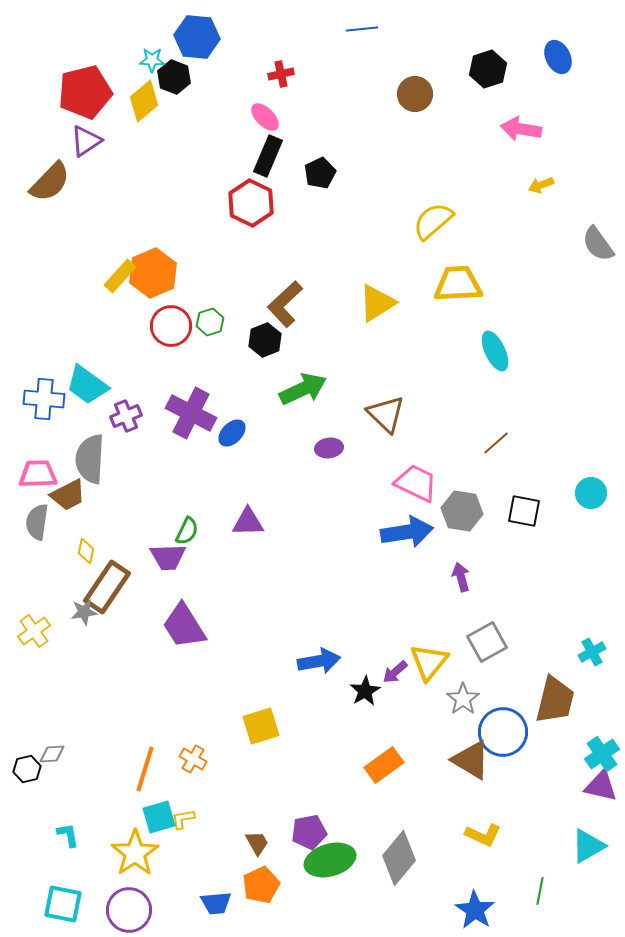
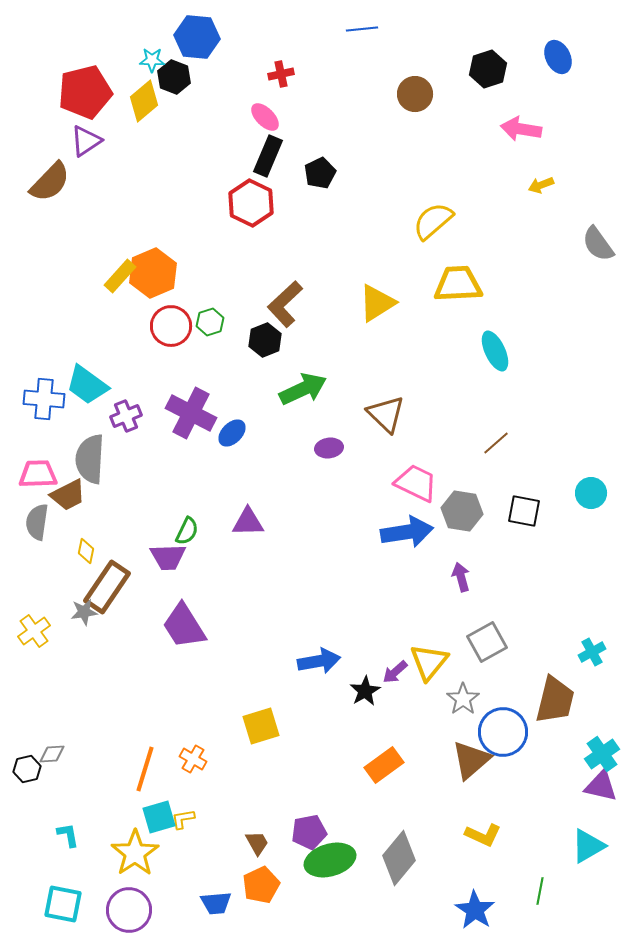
brown triangle at (471, 760): rotated 48 degrees clockwise
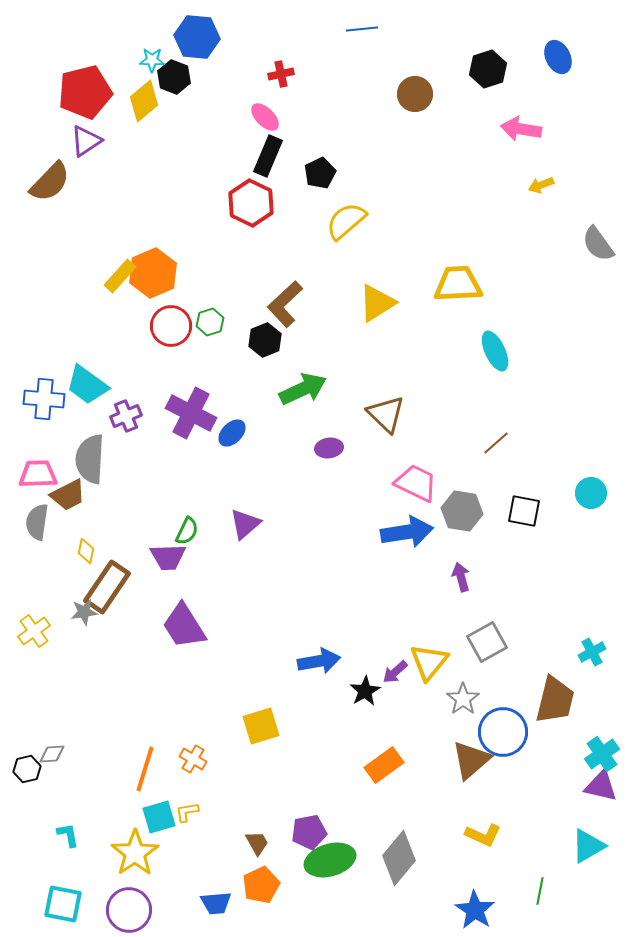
yellow semicircle at (433, 221): moved 87 px left
purple triangle at (248, 522): moved 3 px left, 2 px down; rotated 40 degrees counterclockwise
yellow L-shape at (183, 819): moved 4 px right, 7 px up
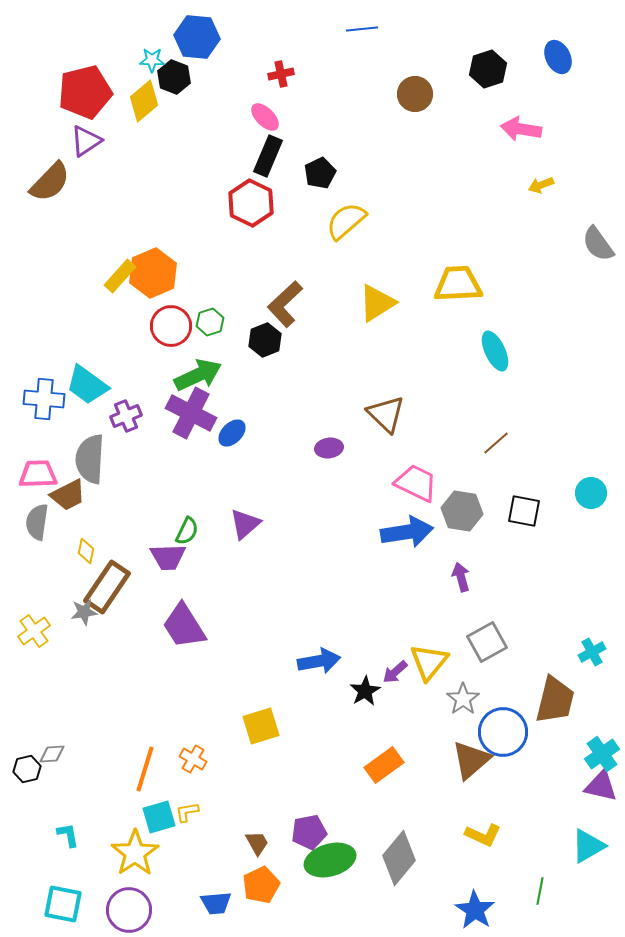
green arrow at (303, 389): moved 105 px left, 14 px up
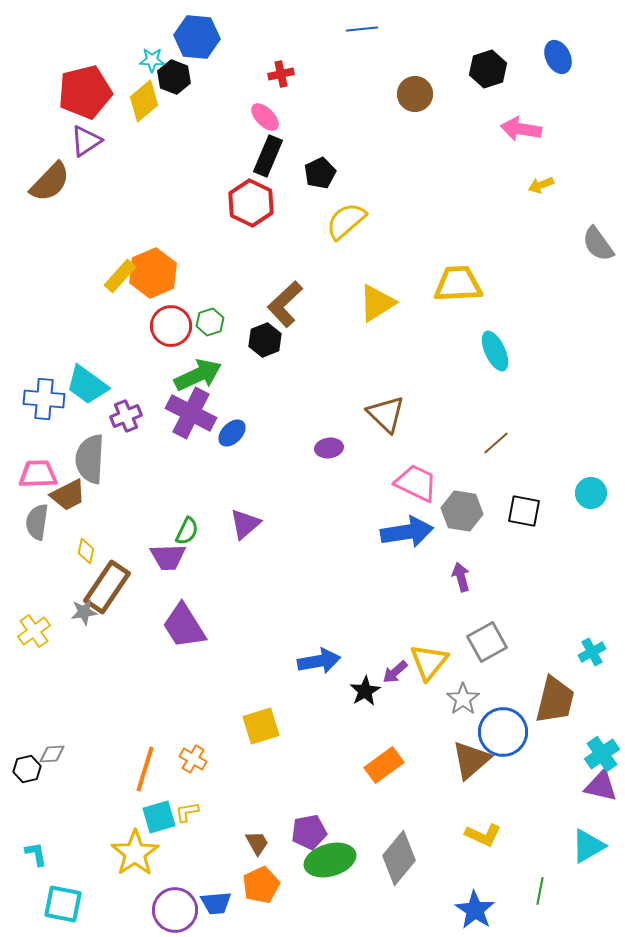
cyan L-shape at (68, 835): moved 32 px left, 19 px down
purple circle at (129, 910): moved 46 px right
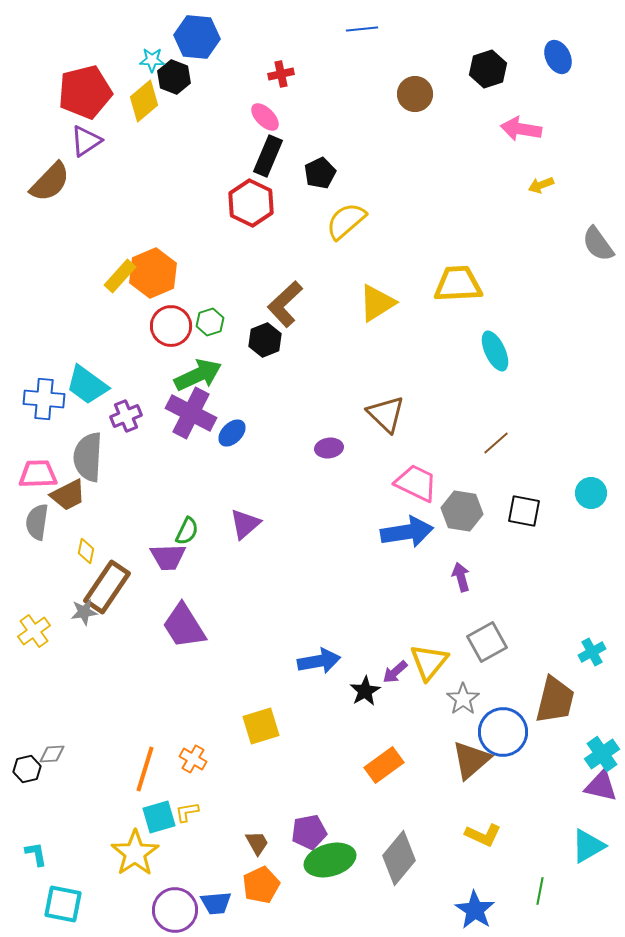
gray semicircle at (90, 459): moved 2 px left, 2 px up
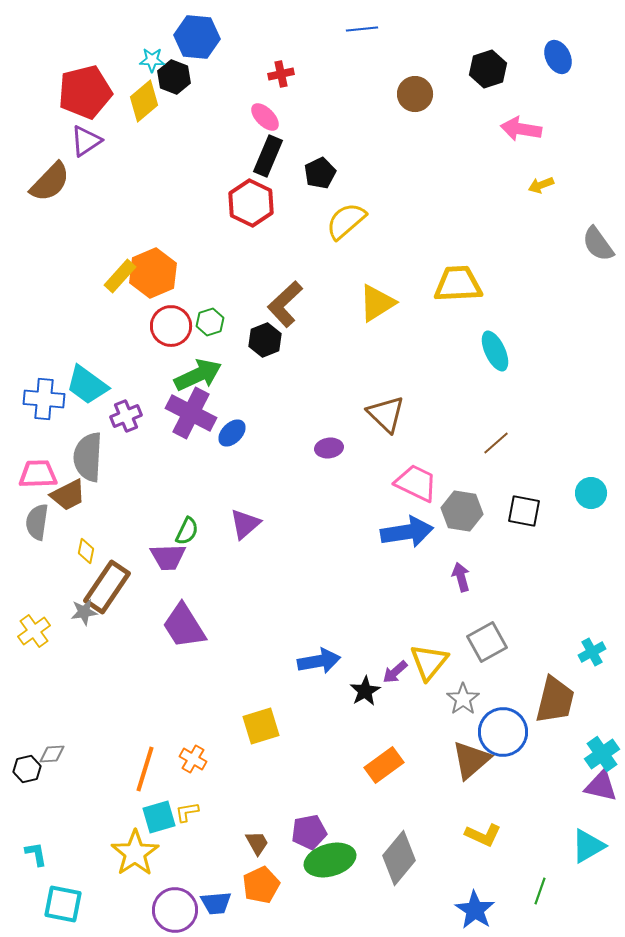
green line at (540, 891): rotated 8 degrees clockwise
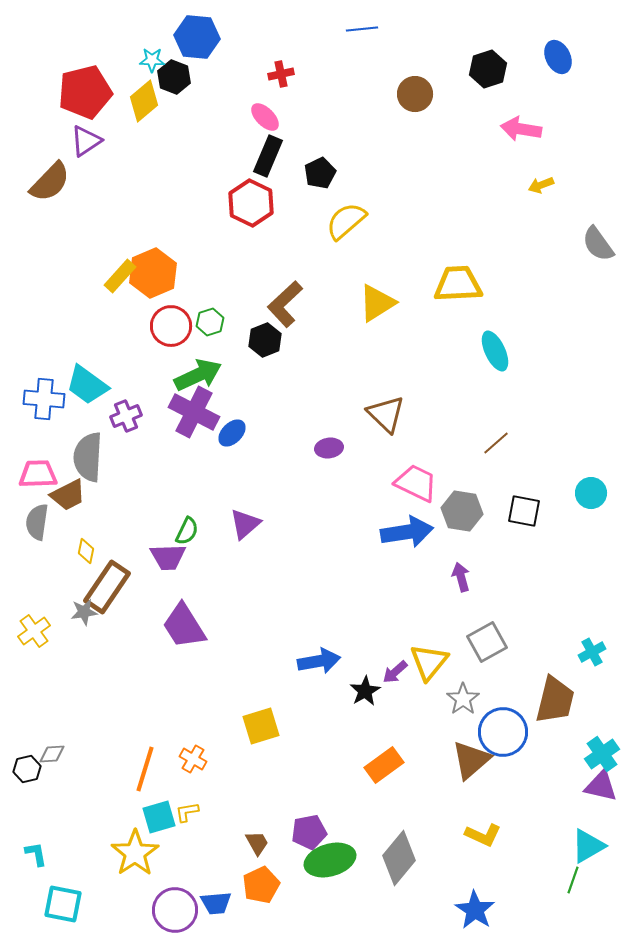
purple cross at (191, 413): moved 3 px right, 1 px up
green line at (540, 891): moved 33 px right, 11 px up
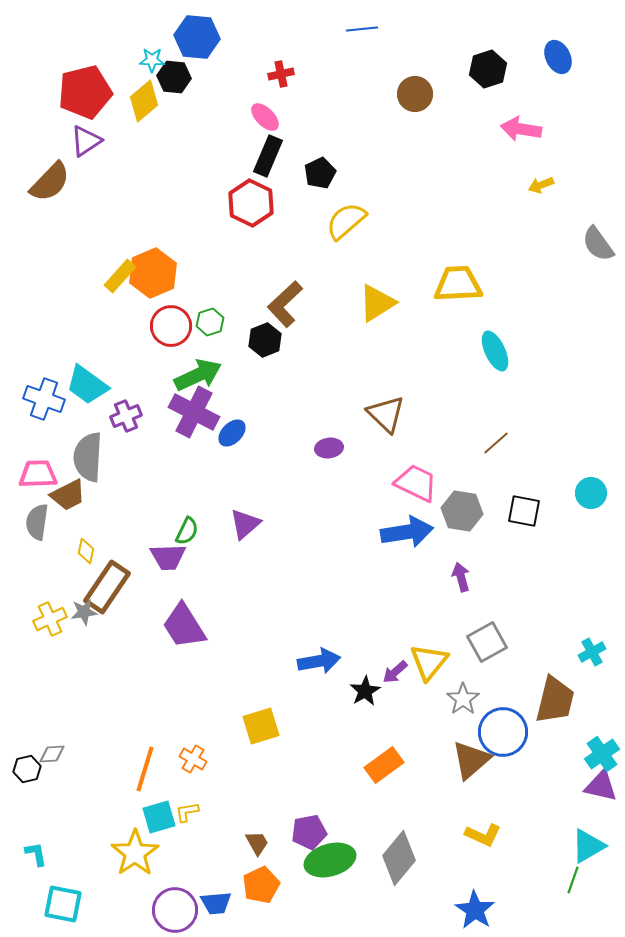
black hexagon at (174, 77): rotated 16 degrees counterclockwise
blue cross at (44, 399): rotated 15 degrees clockwise
yellow cross at (34, 631): moved 16 px right, 12 px up; rotated 12 degrees clockwise
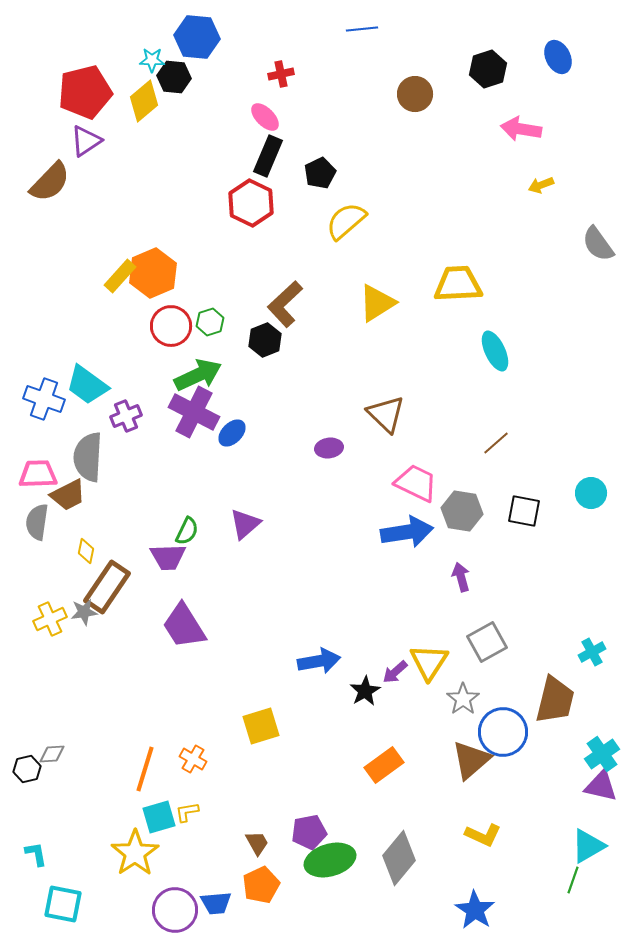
yellow triangle at (429, 662): rotated 6 degrees counterclockwise
